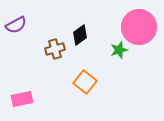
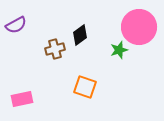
orange square: moved 5 px down; rotated 20 degrees counterclockwise
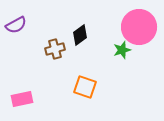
green star: moved 3 px right
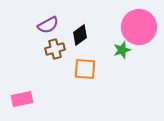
purple semicircle: moved 32 px right
orange square: moved 18 px up; rotated 15 degrees counterclockwise
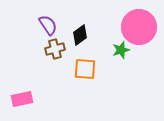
purple semicircle: rotated 95 degrees counterclockwise
green star: moved 1 px left
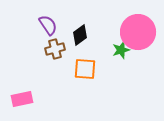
pink circle: moved 1 px left, 5 px down
